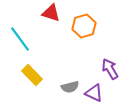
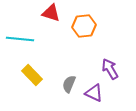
orange hexagon: rotated 10 degrees clockwise
cyan line: rotated 48 degrees counterclockwise
gray semicircle: moved 1 px left, 3 px up; rotated 126 degrees clockwise
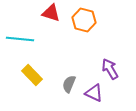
orange hexagon: moved 6 px up; rotated 20 degrees clockwise
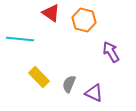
red triangle: rotated 18 degrees clockwise
purple arrow: moved 1 px right, 17 px up
yellow rectangle: moved 7 px right, 2 px down
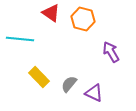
orange hexagon: moved 1 px left, 1 px up
gray semicircle: rotated 18 degrees clockwise
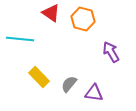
purple triangle: rotated 18 degrees counterclockwise
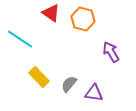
cyan line: rotated 28 degrees clockwise
